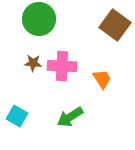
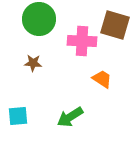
brown square: rotated 20 degrees counterclockwise
pink cross: moved 20 px right, 25 px up
orange trapezoid: rotated 25 degrees counterclockwise
cyan square: moved 1 px right; rotated 35 degrees counterclockwise
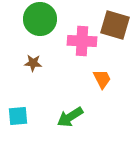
green circle: moved 1 px right
orange trapezoid: rotated 30 degrees clockwise
